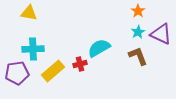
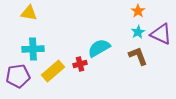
purple pentagon: moved 1 px right, 3 px down
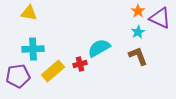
purple triangle: moved 1 px left, 16 px up
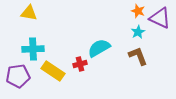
orange star: rotated 16 degrees counterclockwise
yellow rectangle: rotated 75 degrees clockwise
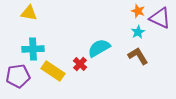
brown L-shape: rotated 10 degrees counterclockwise
red cross: rotated 32 degrees counterclockwise
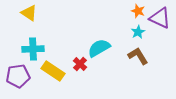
yellow triangle: rotated 24 degrees clockwise
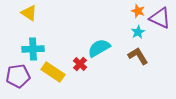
yellow rectangle: moved 1 px down
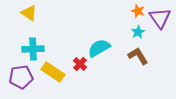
purple triangle: rotated 30 degrees clockwise
purple pentagon: moved 3 px right, 1 px down
